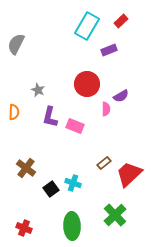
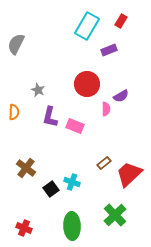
red rectangle: rotated 16 degrees counterclockwise
cyan cross: moved 1 px left, 1 px up
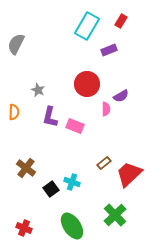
green ellipse: rotated 32 degrees counterclockwise
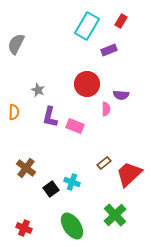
purple semicircle: moved 1 px up; rotated 35 degrees clockwise
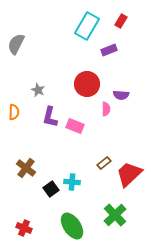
cyan cross: rotated 14 degrees counterclockwise
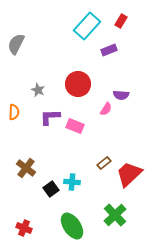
cyan rectangle: rotated 12 degrees clockwise
red circle: moved 9 px left
pink semicircle: rotated 32 degrees clockwise
purple L-shape: rotated 75 degrees clockwise
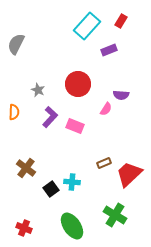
purple L-shape: rotated 135 degrees clockwise
brown rectangle: rotated 16 degrees clockwise
green cross: rotated 15 degrees counterclockwise
